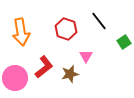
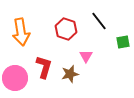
green square: moved 1 px left; rotated 24 degrees clockwise
red L-shape: rotated 35 degrees counterclockwise
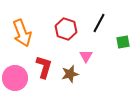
black line: moved 2 px down; rotated 66 degrees clockwise
orange arrow: moved 1 px right, 1 px down; rotated 12 degrees counterclockwise
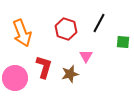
green square: rotated 16 degrees clockwise
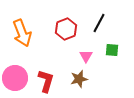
red hexagon: rotated 20 degrees clockwise
green square: moved 11 px left, 8 px down
red L-shape: moved 2 px right, 14 px down
brown star: moved 9 px right, 5 px down
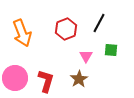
green square: moved 1 px left
brown star: rotated 18 degrees counterclockwise
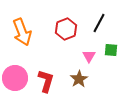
orange arrow: moved 1 px up
pink triangle: moved 3 px right
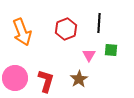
black line: rotated 24 degrees counterclockwise
pink triangle: moved 1 px up
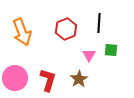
red L-shape: moved 2 px right, 1 px up
